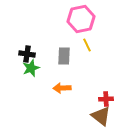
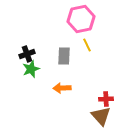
black cross: rotated 28 degrees counterclockwise
green star: moved 1 px down
brown triangle: rotated 10 degrees clockwise
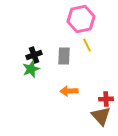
black cross: moved 7 px right, 1 px down
orange arrow: moved 7 px right, 3 px down
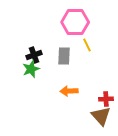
pink hexagon: moved 6 px left, 3 px down; rotated 12 degrees clockwise
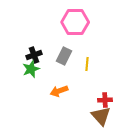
yellow line: moved 19 px down; rotated 32 degrees clockwise
gray rectangle: rotated 24 degrees clockwise
orange arrow: moved 10 px left; rotated 18 degrees counterclockwise
red cross: moved 1 px left, 1 px down
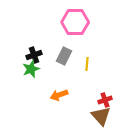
orange arrow: moved 4 px down
red cross: rotated 16 degrees counterclockwise
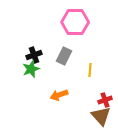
yellow line: moved 3 px right, 6 px down
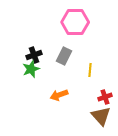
red cross: moved 3 px up
